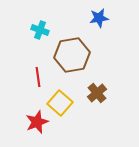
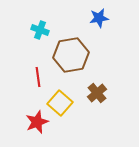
brown hexagon: moved 1 px left
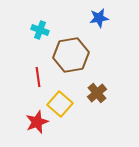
yellow square: moved 1 px down
